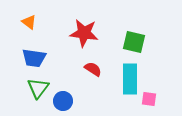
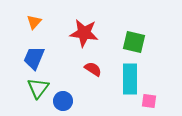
orange triangle: moved 5 px right; rotated 35 degrees clockwise
blue trapezoid: rotated 105 degrees clockwise
pink square: moved 2 px down
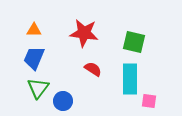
orange triangle: moved 8 px down; rotated 49 degrees clockwise
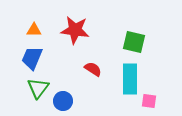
red star: moved 9 px left, 3 px up
blue trapezoid: moved 2 px left
